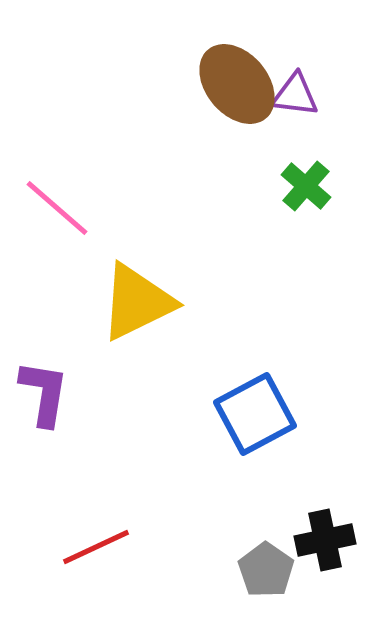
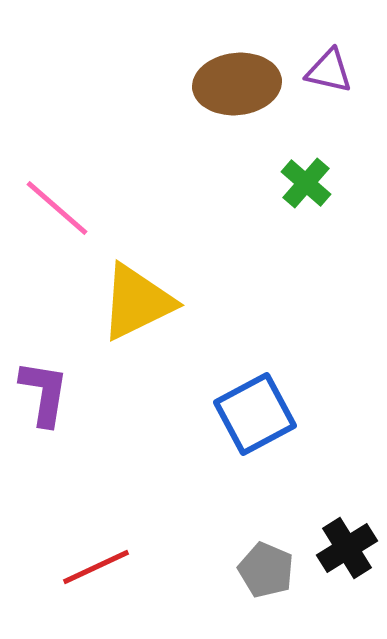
brown ellipse: rotated 56 degrees counterclockwise
purple triangle: moved 34 px right, 24 px up; rotated 6 degrees clockwise
green cross: moved 3 px up
black cross: moved 22 px right, 8 px down; rotated 20 degrees counterclockwise
red line: moved 20 px down
gray pentagon: rotated 12 degrees counterclockwise
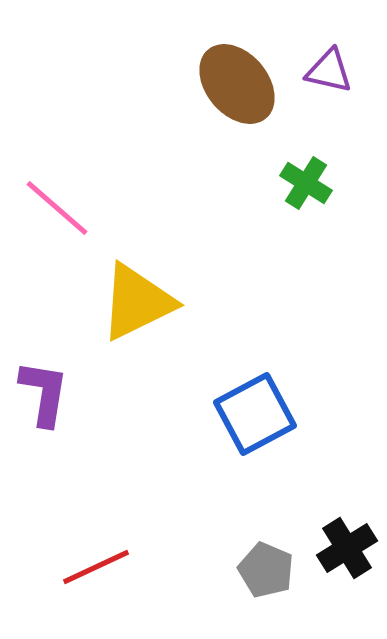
brown ellipse: rotated 56 degrees clockwise
green cross: rotated 9 degrees counterclockwise
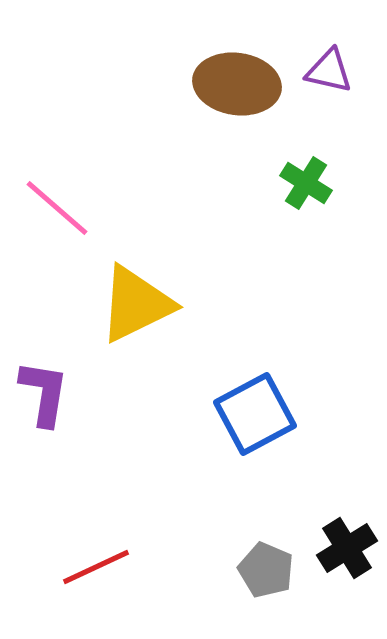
brown ellipse: rotated 42 degrees counterclockwise
yellow triangle: moved 1 px left, 2 px down
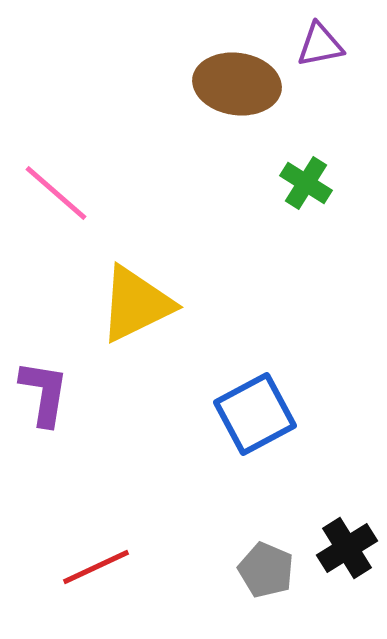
purple triangle: moved 9 px left, 26 px up; rotated 24 degrees counterclockwise
pink line: moved 1 px left, 15 px up
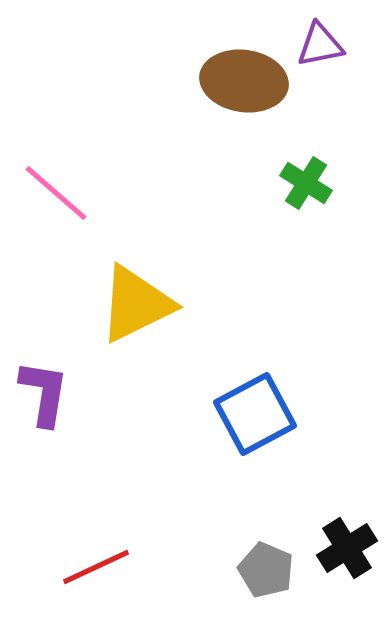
brown ellipse: moved 7 px right, 3 px up
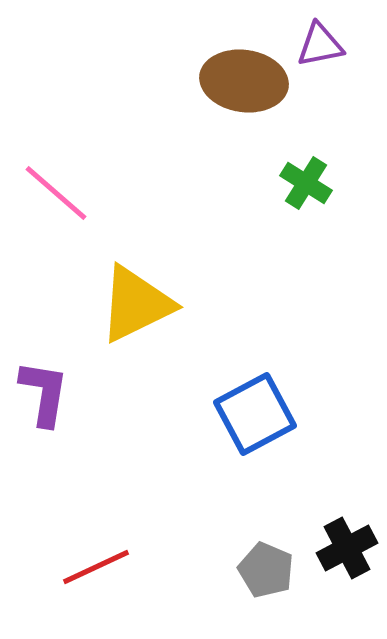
black cross: rotated 4 degrees clockwise
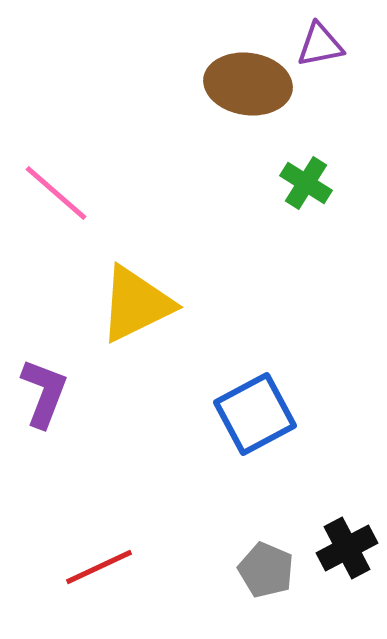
brown ellipse: moved 4 px right, 3 px down
purple L-shape: rotated 12 degrees clockwise
red line: moved 3 px right
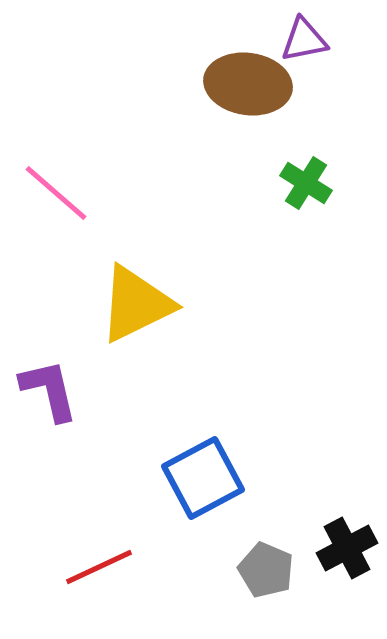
purple triangle: moved 16 px left, 5 px up
purple L-shape: moved 5 px right, 3 px up; rotated 34 degrees counterclockwise
blue square: moved 52 px left, 64 px down
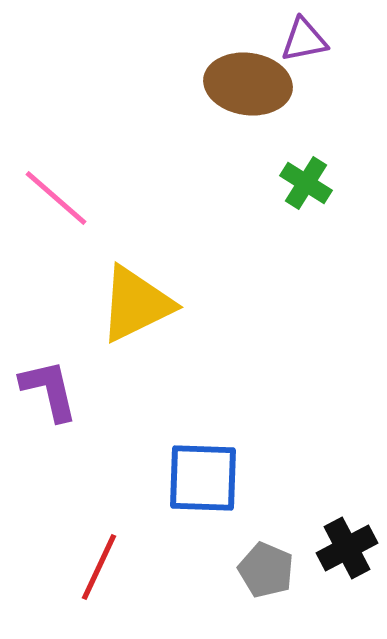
pink line: moved 5 px down
blue square: rotated 30 degrees clockwise
red line: rotated 40 degrees counterclockwise
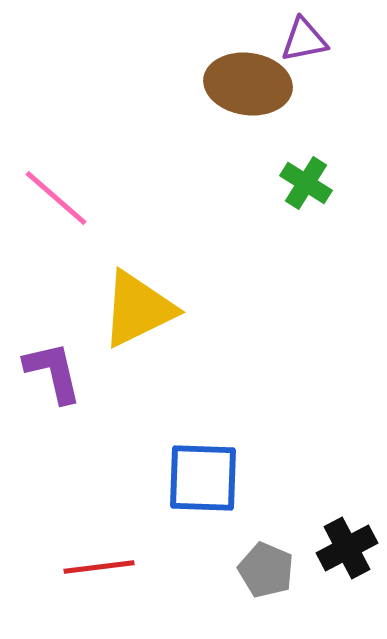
yellow triangle: moved 2 px right, 5 px down
purple L-shape: moved 4 px right, 18 px up
red line: rotated 58 degrees clockwise
